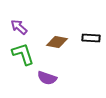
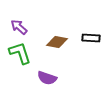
green L-shape: moved 3 px left, 1 px up
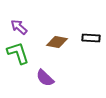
green L-shape: moved 2 px left
purple semicircle: moved 2 px left; rotated 24 degrees clockwise
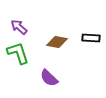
purple semicircle: moved 4 px right
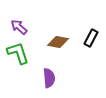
black rectangle: rotated 66 degrees counterclockwise
brown diamond: moved 1 px right
purple semicircle: rotated 138 degrees counterclockwise
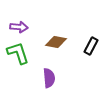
purple arrow: rotated 144 degrees clockwise
black rectangle: moved 8 px down
brown diamond: moved 2 px left
